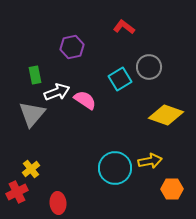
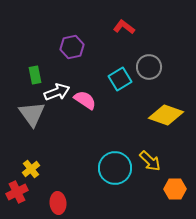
gray triangle: rotated 16 degrees counterclockwise
yellow arrow: rotated 55 degrees clockwise
orange hexagon: moved 3 px right
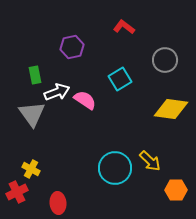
gray circle: moved 16 px right, 7 px up
yellow diamond: moved 5 px right, 6 px up; rotated 12 degrees counterclockwise
yellow cross: rotated 24 degrees counterclockwise
orange hexagon: moved 1 px right, 1 px down
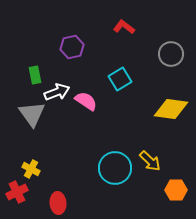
gray circle: moved 6 px right, 6 px up
pink semicircle: moved 1 px right, 1 px down
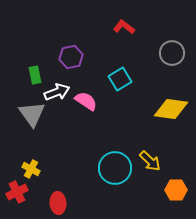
purple hexagon: moved 1 px left, 10 px down
gray circle: moved 1 px right, 1 px up
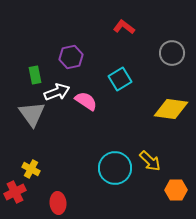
red cross: moved 2 px left
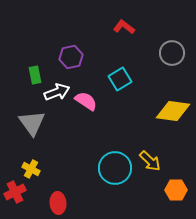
yellow diamond: moved 2 px right, 2 px down
gray triangle: moved 9 px down
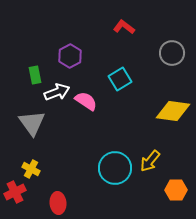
purple hexagon: moved 1 px left, 1 px up; rotated 15 degrees counterclockwise
yellow arrow: rotated 85 degrees clockwise
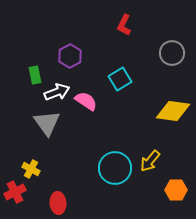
red L-shape: moved 2 px up; rotated 100 degrees counterclockwise
gray triangle: moved 15 px right
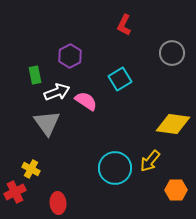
yellow diamond: moved 13 px down
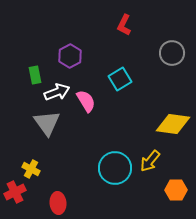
pink semicircle: rotated 25 degrees clockwise
